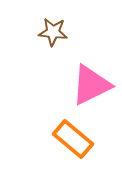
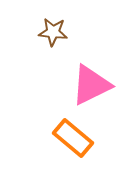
orange rectangle: moved 1 px up
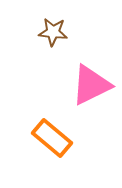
orange rectangle: moved 21 px left
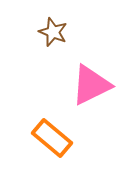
brown star: rotated 16 degrees clockwise
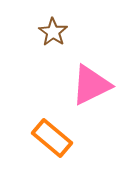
brown star: rotated 12 degrees clockwise
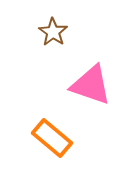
pink triangle: rotated 45 degrees clockwise
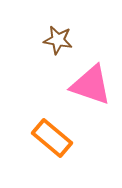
brown star: moved 5 px right, 8 px down; rotated 24 degrees counterclockwise
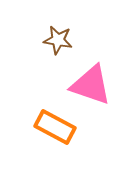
orange rectangle: moved 3 px right, 11 px up; rotated 12 degrees counterclockwise
